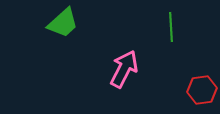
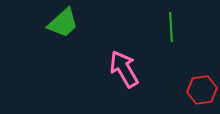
pink arrow: rotated 57 degrees counterclockwise
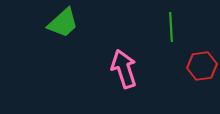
pink arrow: rotated 12 degrees clockwise
red hexagon: moved 24 px up
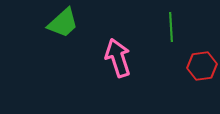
pink arrow: moved 6 px left, 11 px up
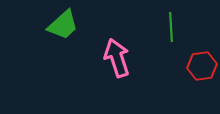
green trapezoid: moved 2 px down
pink arrow: moved 1 px left
